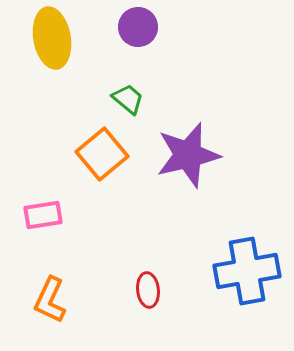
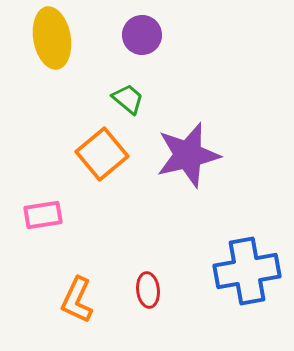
purple circle: moved 4 px right, 8 px down
orange L-shape: moved 27 px right
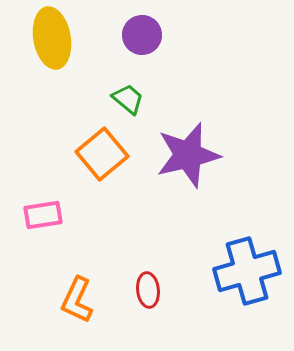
blue cross: rotated 6 degrees counterclockwise
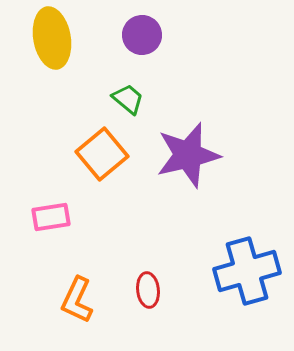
pink rectangle: moved 8 px right, 2 px down
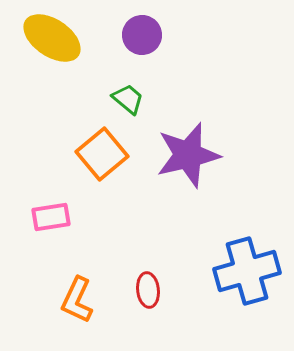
yellow ellipse: rotated 46 degrees counterclockwise
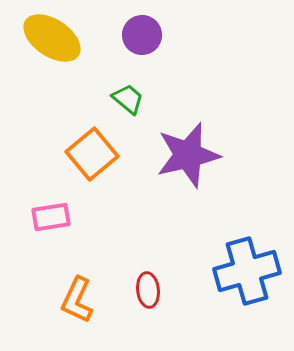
orange square: moved 10 px left
